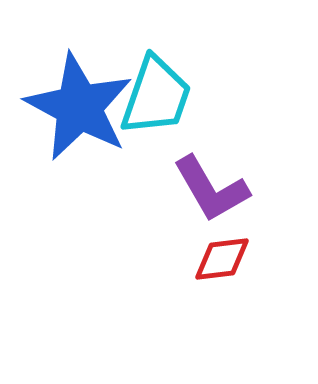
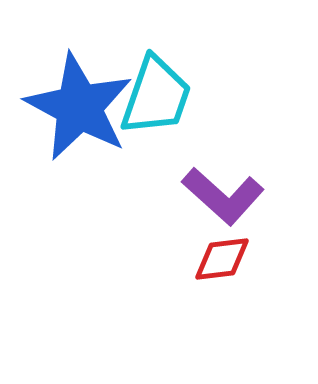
purple L-shape: moved 12 px right, 7 px down; rotated 18 degrees counterclockwise
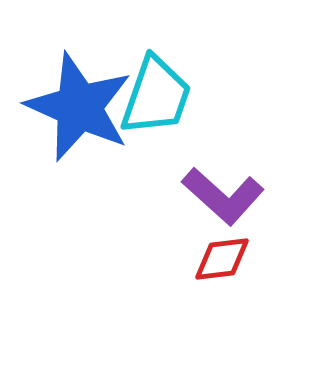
blue star: rotated 4 degrees counterclockwise
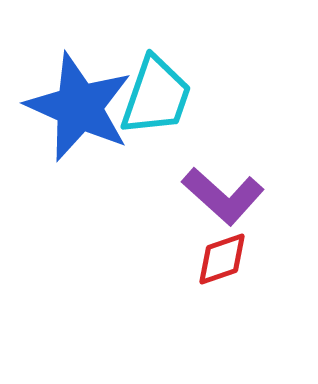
red diamond: rotated 12 degrees counterclockwise
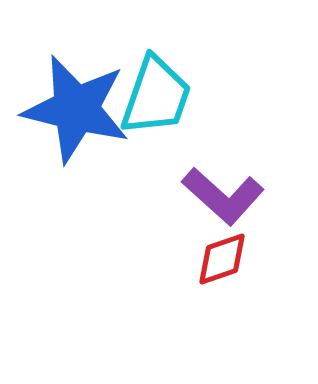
blue star: moved 3 px left, 2 px down; rotated 10 degrees counterclockwise
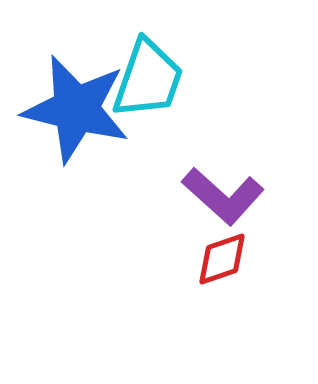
cyan trapezoid: moved 8 px left, 17 px up
